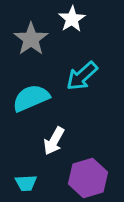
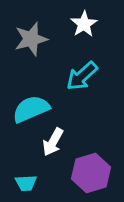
white star: moved 12 px right, 5 px down
gray star: rotated 20 degrees clockwise
cyan semicircle: moved 11 px down
white arrow: moved 1 px left, 1 px down
purple hexagon: moved 3 px right, 5 px up
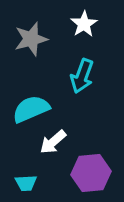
cyan arrow: rotated 28 degrees counterclockwise
white arrow: rotated 20 degrees clockwise
purple hexagon: rotated 12 degrees clockwise
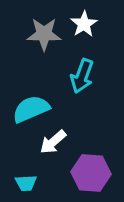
gray star: moved 13 px right, 5 px up; rotated 16 degrees clockwise
purple hexagon: rotated 9 degrees clockwise
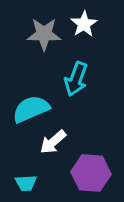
cyan arrow: moved 6 px left, 3 px down
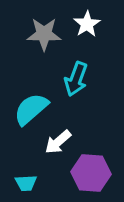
white star: moved 3 px right
cyan semicircle: rotated 18 degrees counterclockwise
white arrow: moved 5 px right
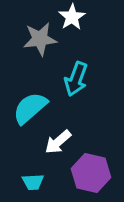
white star: moved 15 px left, 7 px up
gray star: moved 4 px left, 5 px down; rotated 8 degrees counterclockwise
cyan semicircle: moved 1 px left, 1 px up
purple hexagon: rotated 9 degrees clockwise
cyan trapezoid: moved 7 px right, 1 px up
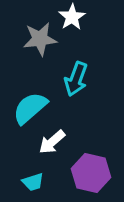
white arrow: moved 6 px left
cyan trapezoid: rotated 15 degrees counterclockwise
